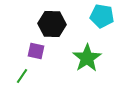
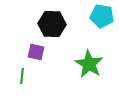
purple square: moved 1 px down
green star: moved 2 px right, 6 px down; rotated 8 degrees counterclockwise
green line: rotated 28 degrees counterclockwise
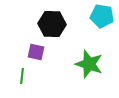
green star: rotated 12 degrees counterclockwise
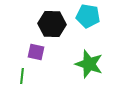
cyan pentagon: moved 14 px left
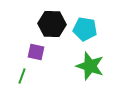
cyan pentagon: moved 3 px left, 13 px down
green star: moved 1 px right, 2 px down
green line: rotated 14 degrees clockwise
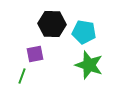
cyan pentagon: moved 1 px left, 3 px down
purple square: moved 1 px left, 2 px down; rotated 24 degrees counterclockwise
green star: moved 1 px left, 1 px up
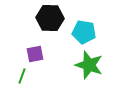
black hexagon: moved 2 px left, 6 px up
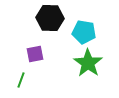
green star: moved 1 px left, 2 px up; rotated 16 degrees clockwise
green line: moved 1 px left, 4 px down
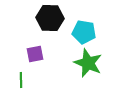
green star: rotated 12 degrees counterclockwise
green line: rotated 21 degrees counterclockwise
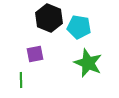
black hexagon: moved 1 px left; rotated 20 degrees clockwise
cyan pentagon: moved 5 px left, 5 px up
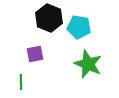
green star: moved 1 px down
green line: moved 2 px down
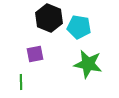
green star: rotated 12 degrees counterclockwise
